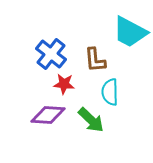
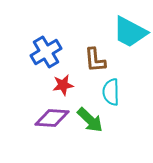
blue cross: moved 5 px left, 2 px up; rotated 20 degrees clockwise
red star: moved 1 px left, 1 px down; rotated 15 degrees counterclockwise
cyan semicircle: moved 1 px right
purple diamond: moved 4 px right, 3 px down
green arrow: moved 1 px left
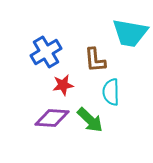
cyan trapezoid: moved 1 px down; rotated 18 degrees counterclockwise
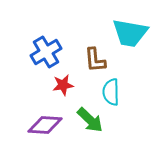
purple diamond: moved 7 px left, 7 px down
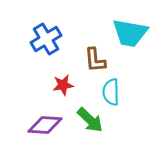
blue cross: moved 13 px up
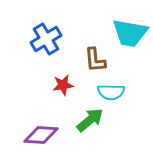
cyan semicircle: rotated 88 degrees counterclockwise
green arrow: rotated 84 degrees counterclockwise
purple diamond: moved 4 px left, 10 px down
